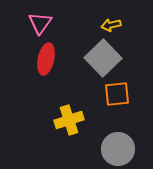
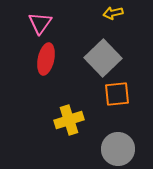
yellow arrow: moved 2 px right, 12 px up
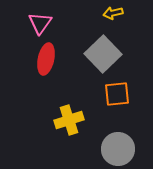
gray square: moved 4 px up
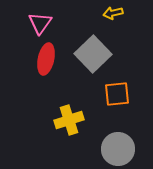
gray square: moved 10 px left
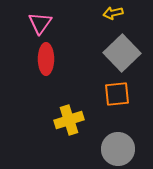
gray square: moved 29 px right, 1 px up
red ellipse: rotated 12 degrees counterclockwise
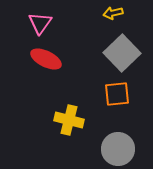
red ellipse: rotated 64 degrees counterclockwise
yellow cross: rotated 32 degrees clockwise
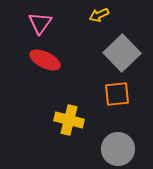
yellow arrow: moved 14 px left, 2 px down; rotated 12 degrees counterclockwise
red ellipse: moved 1 px left, 1 px down
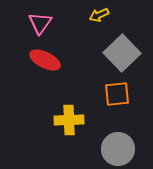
yellow cross: rotated 16 degrees counterclockwise
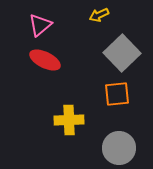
pink triangle: moved 2 px down; rotated 15 degrees clockwise
gray circle: moved 1 px right, 1 px up
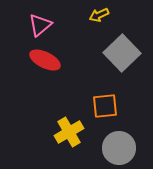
orange square: moved 12 px left, 12 px down
yellow cross: moved 12 px down; rotated 28 degrees counterclockwise
